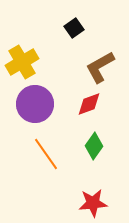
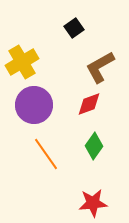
purple circle: moved 1 px left, 1 px down
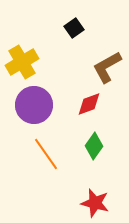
brown L-shape: moved 7 px right
red star: moved 2 px right; rotated 20 degrees clockwise
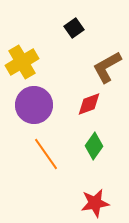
red star: rotated 24 degrees counterclockwise
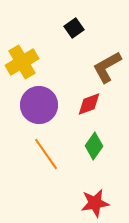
purple circle: moved 5 px right
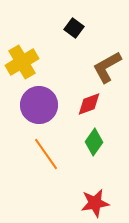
black square: rotated 18 degrees counterclockwise
green diamond: moved 4 px up
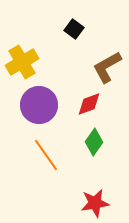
black square: moved 1 px down
orange line: moved 1 px down
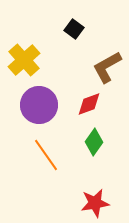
yellow cross: moved 2 px right, 2 px up; rotated 12 degrees counterclockwise
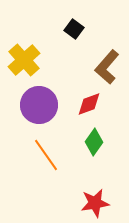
brown L-shape: rotated 20 degrees counterclockwise
